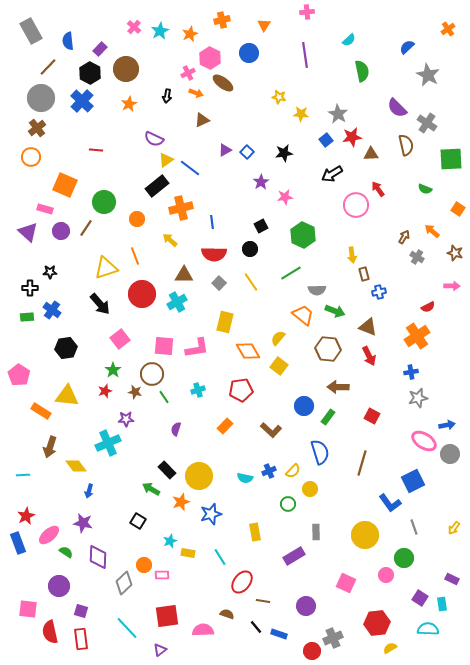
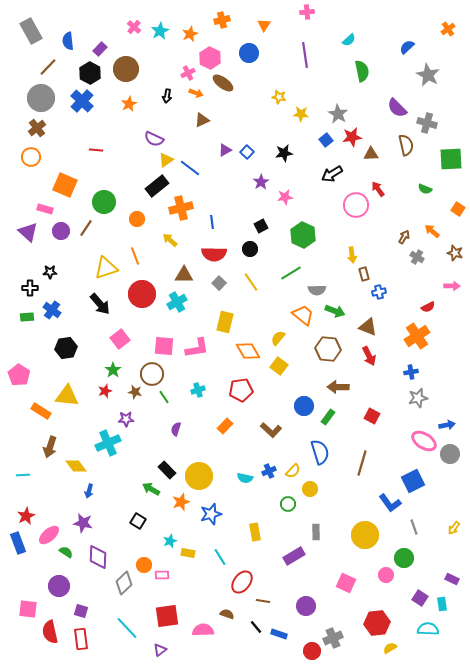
gray cross at (427, 123): rotated 18 degrees counterclockwise
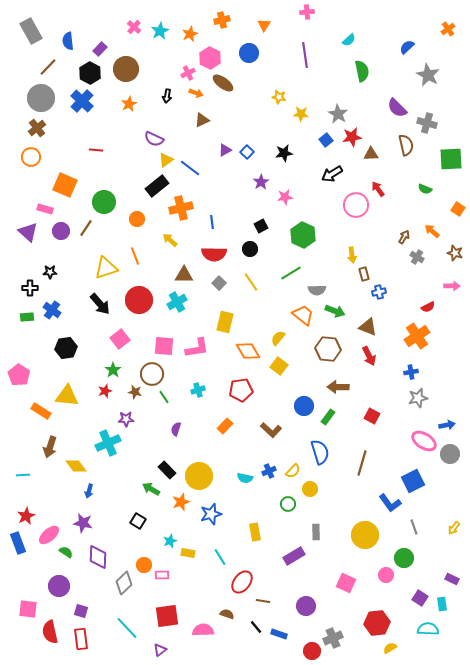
red circle at (142, 294): moved 3 px left, 6 px down
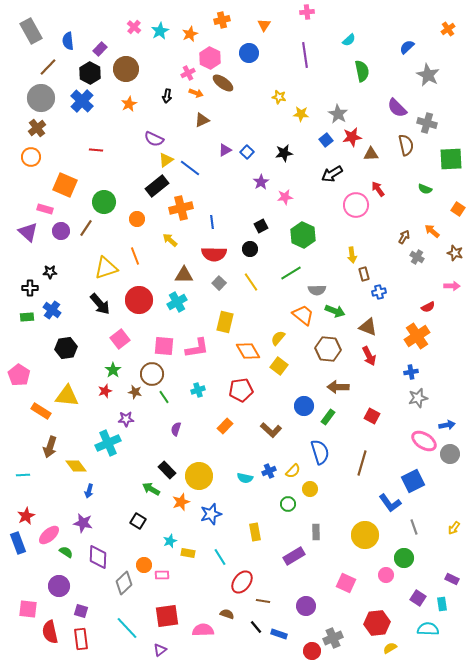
purple square at (420, 598): moved 2 px left
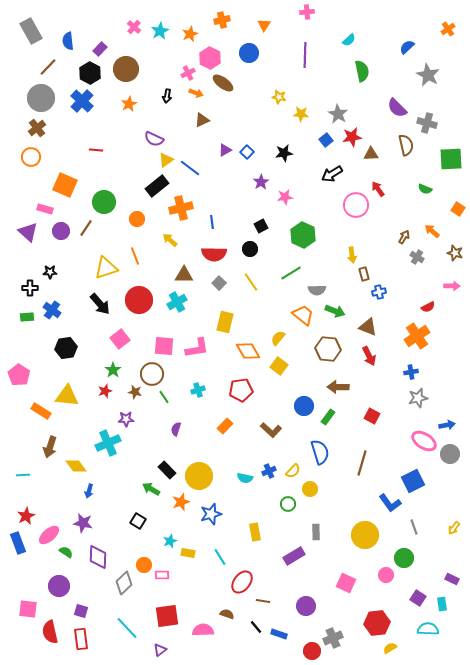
purple line at (305, 55): rotated 10 degrees clockwise
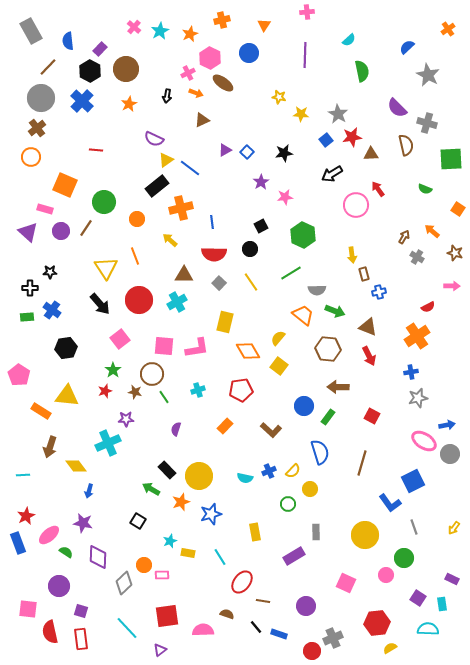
black hexagon at (90, 73): moved 2 px up
yellow triangle at (106, 268): rotated 45 degrees counterclockwise
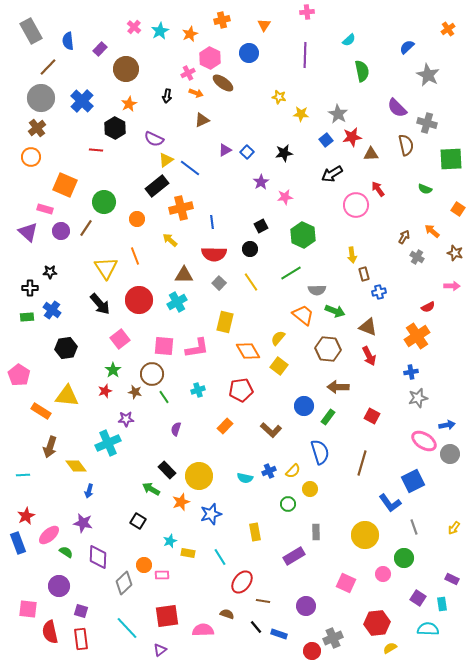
black hexagon at (90, 71): moved 25 px right, 57 px down
pink circle at (386, 575): moved 3 px left, 1 px up
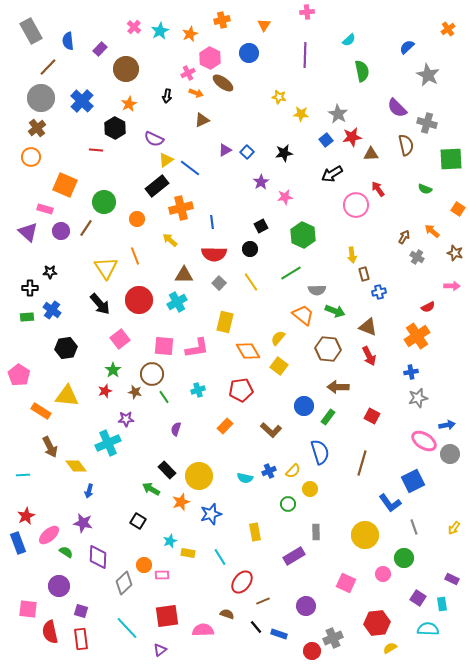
brown arrow at (50, 447): rotated 45 degrees counterclockwise
brown line at (263, 601): rotated 32 degrees counterclockwise
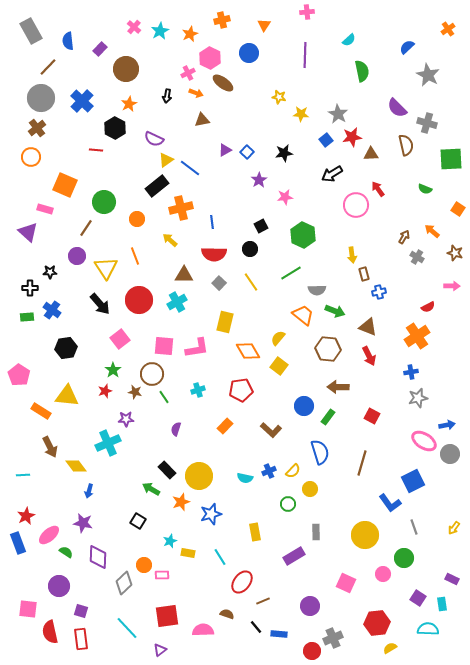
brown triangle at (202, 120): rotated 14 degrees clockwise
purple star at (261, 182): moved 2 px left, 2 px up
purple circle at (61, 231): moved 16 px right, 25 px down
purple circle at (306, 606): moved 4 px right
blue rectangle at (279, 634): rotated 14 degrees counterclockwise
